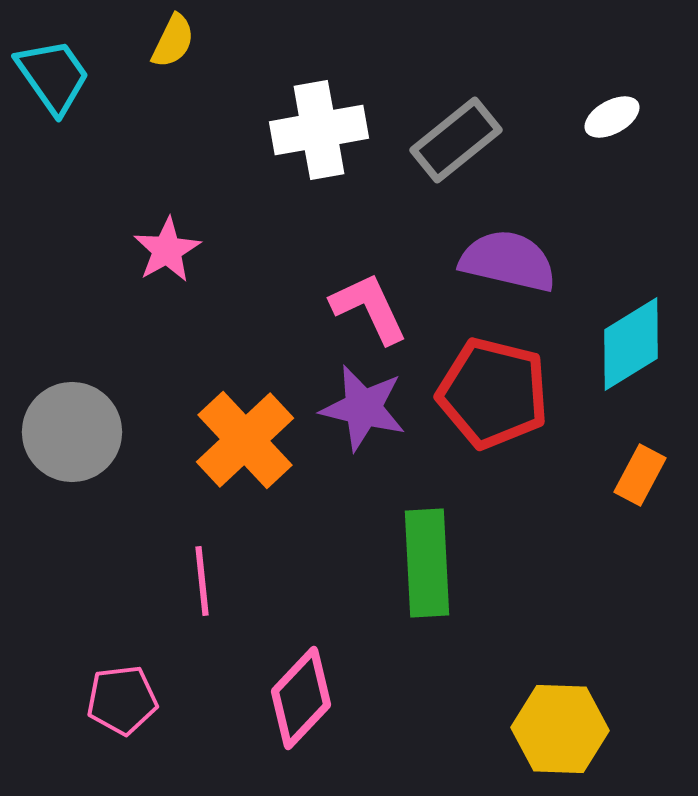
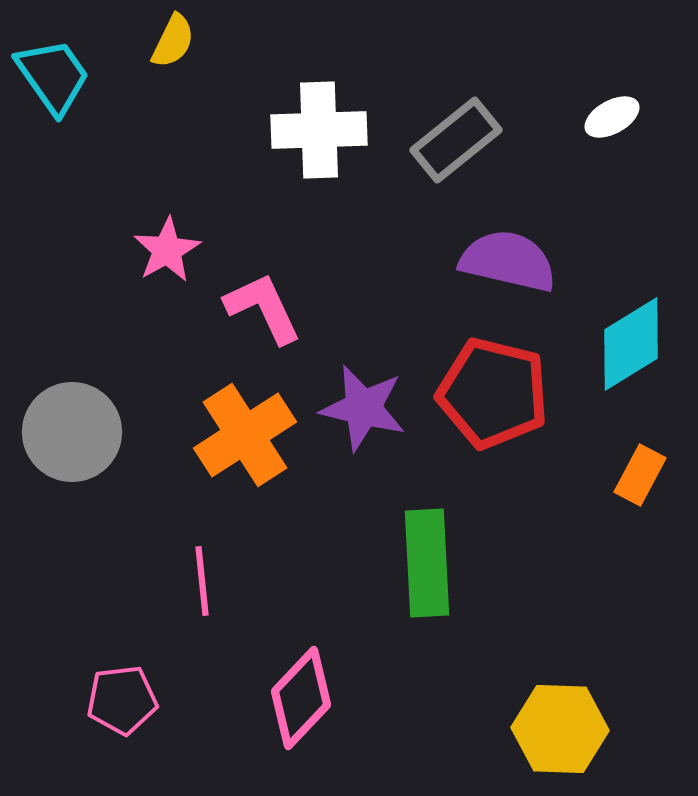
white cross: rotated 8 degrees clockwise
pink L-shape: moved 106 px left
orange cross: moved 5 px up; rotated 10 degrees clockwise
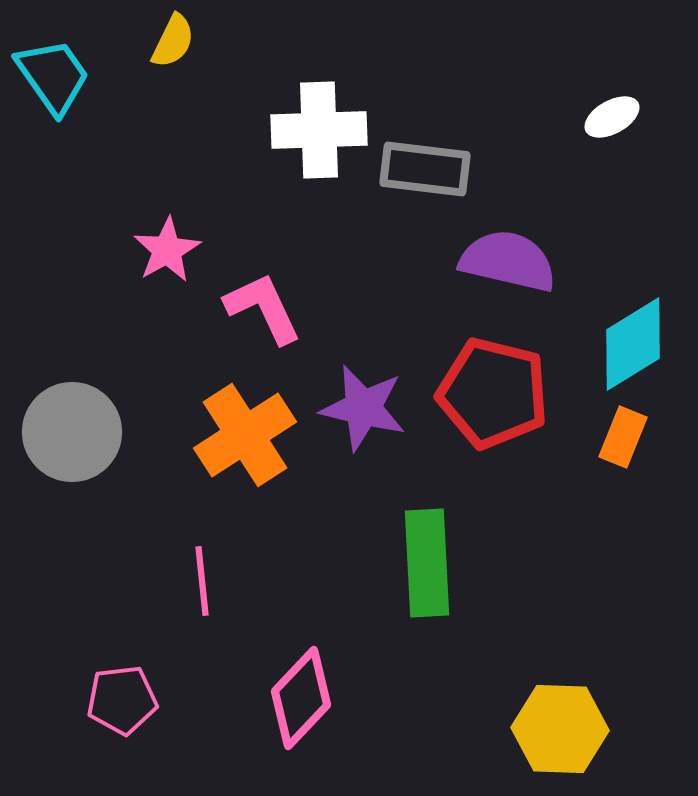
gray rectangle: moved 31 px left, 29 px down; rotated 46 degrees clockwise
cyan diamond: moved 2 px right
orange rectangle: moved 17 px left, 38 px up; rotated 6 degrees counterclockwise
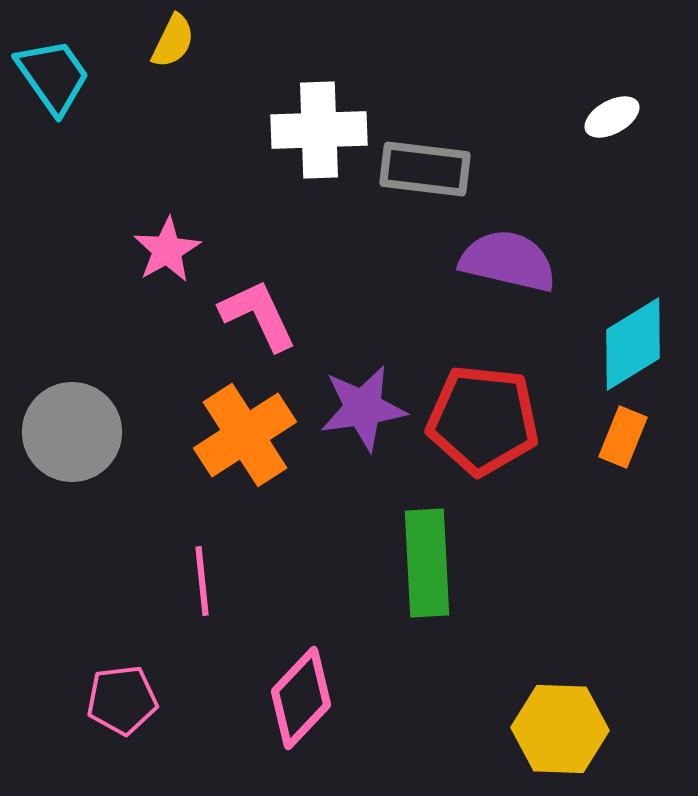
pink L-shape: moved 5 px left, 7 px down
red pentagon: moved 10 px left, 27 px down; rotated 8 degrees counterclockwise
purple star: rotated 22 degrees counterclockwise
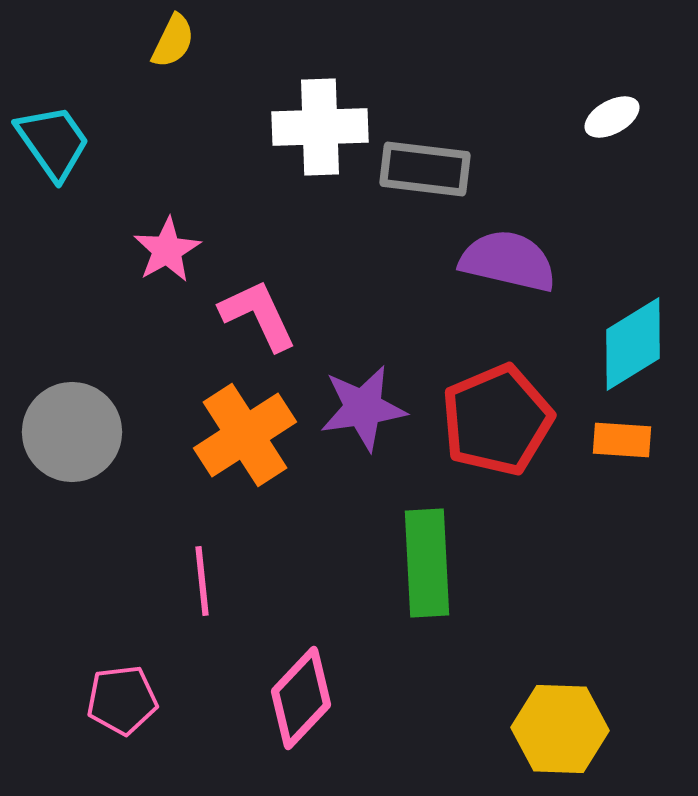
cyan trapezoid: moved 66 px down
white cross: moved 1 px right, 3 px up
red pentagon: moved 14 px right; rotated 29 degrees counterclockwise
orange rectangle: moved 1 px left, 3 px down; rotated 72 degrees clockwise
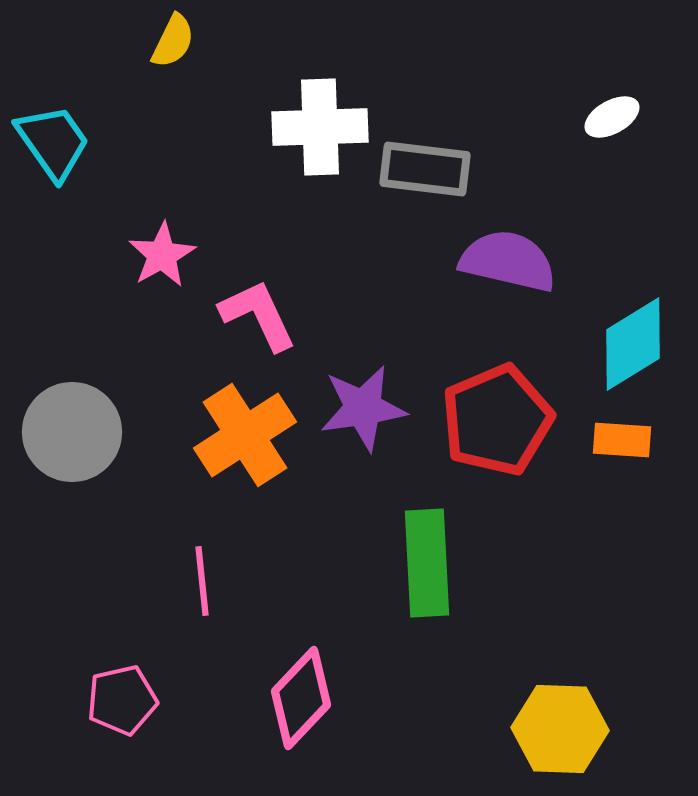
pink star: moved 5 px left, 5 px down
pink pentagon: rotated 6 degrees counterclockwise
